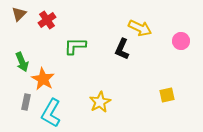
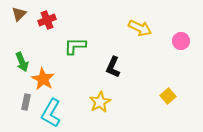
red cross: rotated 12 degrees clockwise
black L-shape: moved 9 px left, 18 px down
yellow square: moved 1 px right, 1 px down; rotated 28 degrees counterclockwise
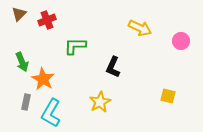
yellow square: rotated 35 degrees counterclockwise
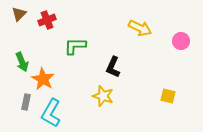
yellow star: moved 3 px right, 6 px up; rotated 25 degrees counterclockwise
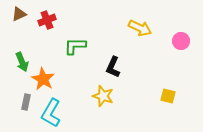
brown triangle: rotated 21 degrees clockwise
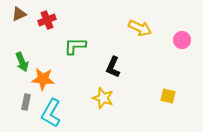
pink circle: moved 1 px right, 1 px up
orange star: rotated 25 degrees counterclockwise
yellow star: moved 2 px down
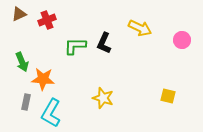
black L-shape: moved 9 px left, 24 px up
